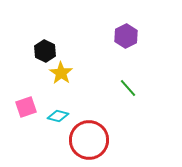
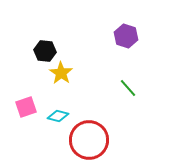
purple hexagon: rotated 15 degrees counterclockwise
black hexagon: rotated 20 degrees counterclockwise
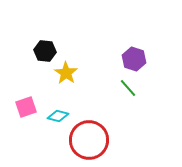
purple hexagon: moved 8 px right, 23 px down
yellow star: moved 5 px right
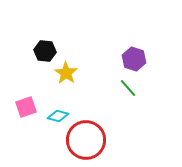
red circle: moved 3 px left
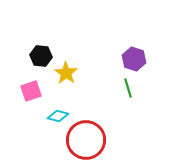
black hexagon: moved 4 px left, 5 px down
green line: rotated 24 degrees clockwise
pink square: moved 5 px right, 16 px up
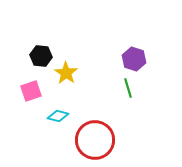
red circle: moved 9 px right
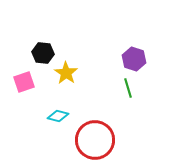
black hexagon: moved 2 px right, 3 px up
pink square: moved 7 px left, 9 px up
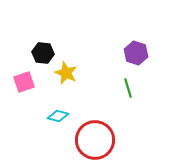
purple hexagon: moved 2 px right, 6 px up
yellow star: rotated 10 degrees counterclockwise
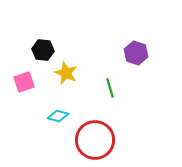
black hexagon: moved 3 px up
green line: moved 18 px left
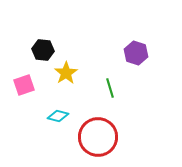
yellow star: rotated 15 degrees clockwise
pink square: moved 3 px down
red circle: moved 3 px right, 3 px up
